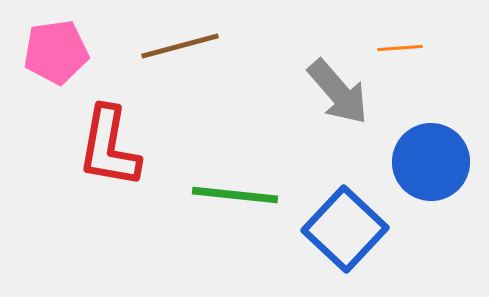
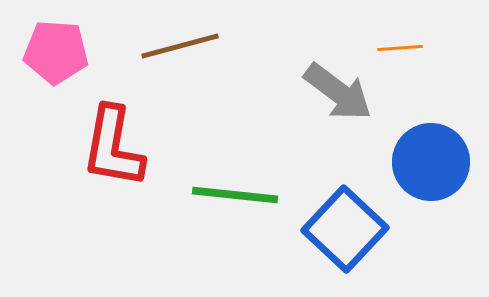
pink pentagon: rotated 12 degrees clockwise
gray arrow: rotated 12 degrees counterclockwise
red L-shape: moved 4 px right
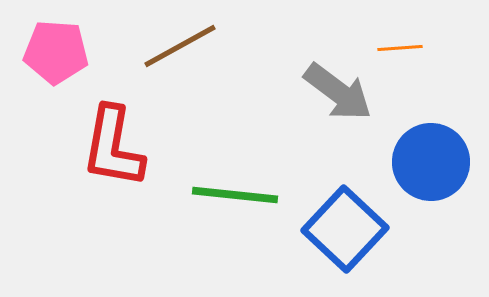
brown line: rotated 14 degrees counterclockwise
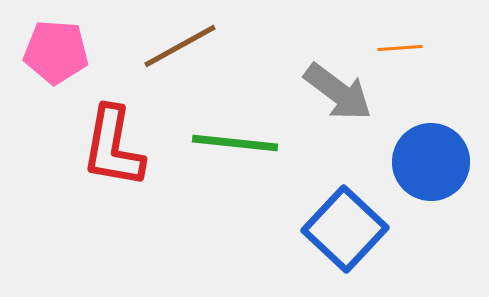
green line: moved 52 px up
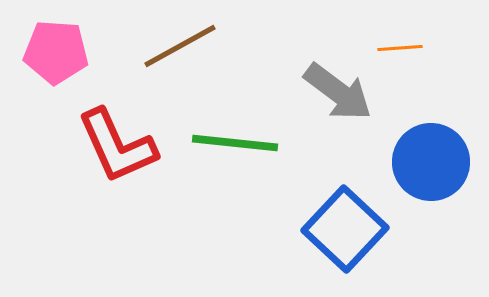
red L-shape: moved 4 px right, 1 px up; rotated 34 degrees counterclockwise
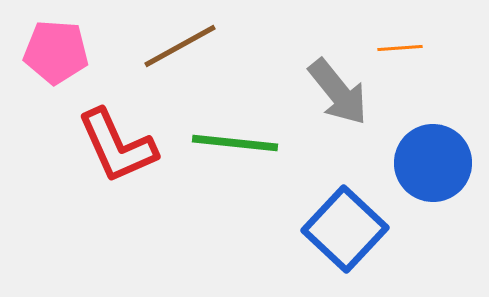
gray arrow: rotated 14 degrees clockwise
blue circle: moved 2 px right, 1 px down
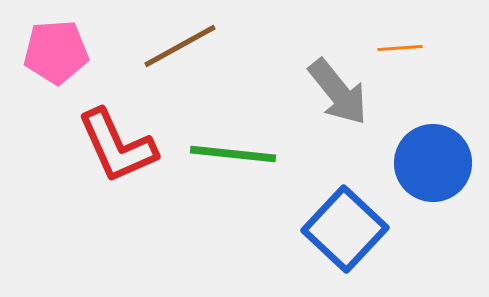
pink pentagon: rotated 8 degrees counterclockwise
green line: moved 2 px left, 11 px down
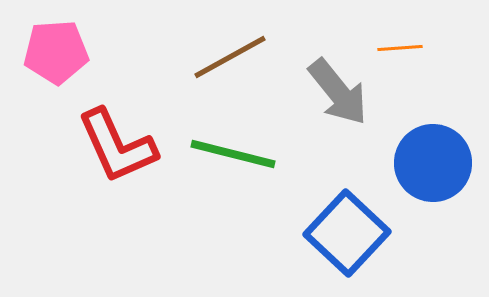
brown line: moved 50 px right, 11 px down
green line: rotated 8 degrees clockwise
blue square: moved 2 px right, 4 px down
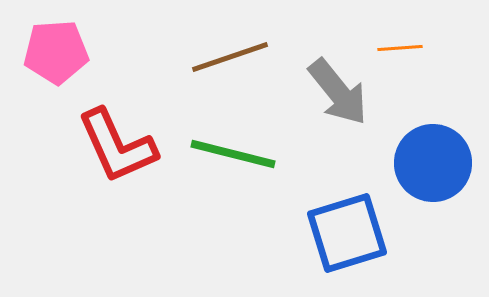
brown line: rotated 10 degrees clockwise
blue square: rotated 30 degrees clockwise
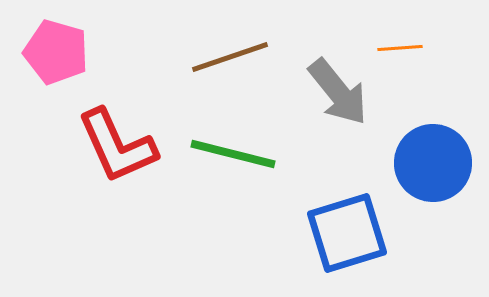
pink pentagon: rotated 20 degrees clockwise
